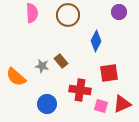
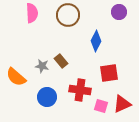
blue circle: moved 7 px up
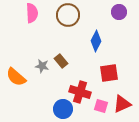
red cross: moved 2 px down; rotated 10 degrees clockwise
blue circle: moved 16 px right, 12 px down
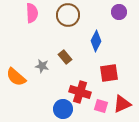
brown rectangle: moved 4 px right, 4 px up
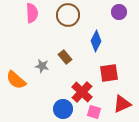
orange semicircle: moved 3 px down
red cross: moved 2 px right; rotated 25 degrees clockwise
pink square: moved 7 px left, 6 px down
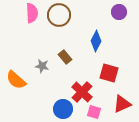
brown circle: moved 9 px left
red square: rotated 24 degrees clockwise
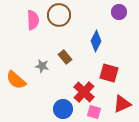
pink semicircle: moved 1 px right, 7 px down
red cross: moved 2 px right
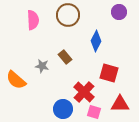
brown circle: moved 9 px right
red triangle: moved 2 px left; rotated 24 degrees clockwise
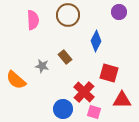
red triangle: moved 2 px right, 4 px up
